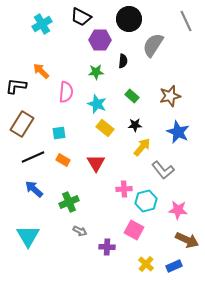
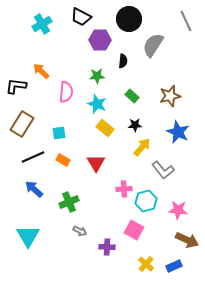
green star: moved 1 px right, 4 px down
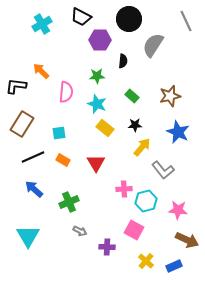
yellow cross: moved 3 px up
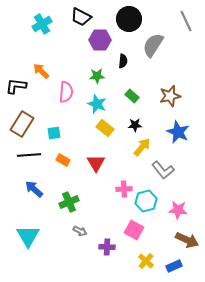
cyan square: moved 5 px left
black line: moved 4 px left, 2 px up; rotated 20 degrees clockwise
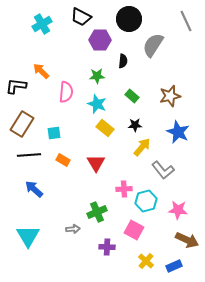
green cross: moved 28 px right, 10 px down
gray arrow: moved 7 px left, 2 px up; rotated 32 degrees counterclockwise
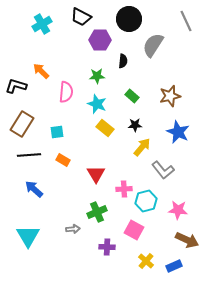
black L-shape: rotated 10 degrees clockwise
cyan square: moved 3 px right, 1 px up
red triangle: moved 11 px down
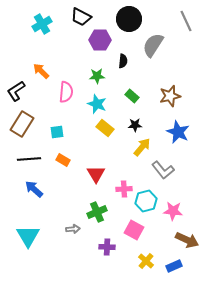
black L-shape: moved 5 px down; rotated 50 degrees counterclockwise
black line: moved 4 px down
pink star: moved 5 px left, 1 px down
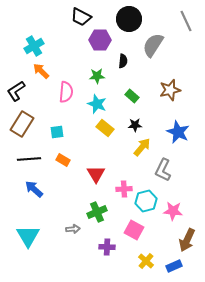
cyan cross: moved 8 px left, 22 px down
brown star: moved 6 px up
gray L-shape: rotated 65 degrees clockwise
brown arrow: rotated 90 degrees clockwise
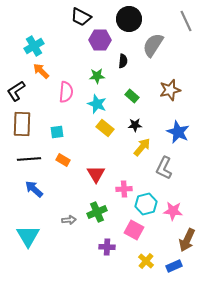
brown rectangle: rotated 30 degrees counterclockwise
gray L-shape: moved 1 px right, 2 px up
cyan hexagon: moved 3 px down
gray arrow: moved 4 px left, 9 px up
